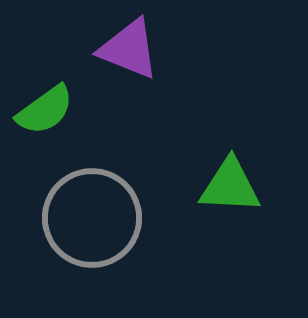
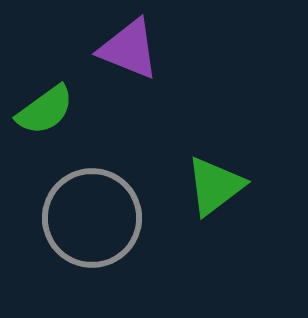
green triangle: moved 15 px left; rotated 40 degrees counterclockwise
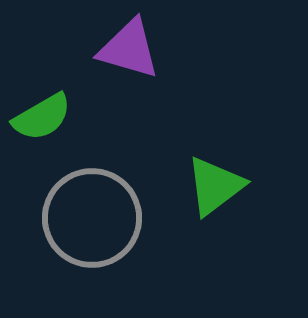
purple triangle: rotated 6 degrees counterclockwise
green semicircle: moved 3 px left, 7 px down; rotated 6 degrees clockwise
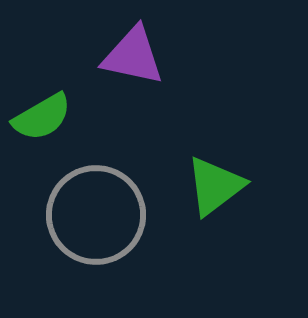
purple triangle: moved 4 px right, 7 px down; rotated 4 degrees counterclockwise
gray circle: moved 4 px right, 3 px up
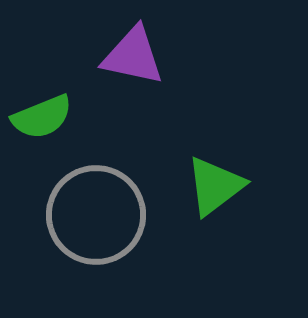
green semicircle: rotated 8 degrees clockwise
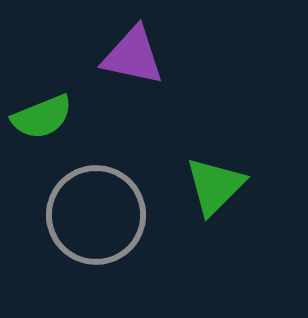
green triangle: rotated 8 degrees counterclockwise
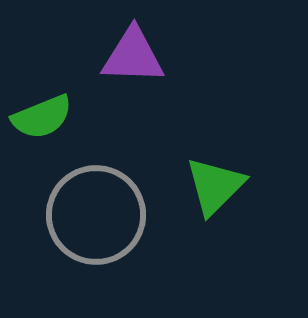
purple triangle: rotated 10 degrees counterclockwise
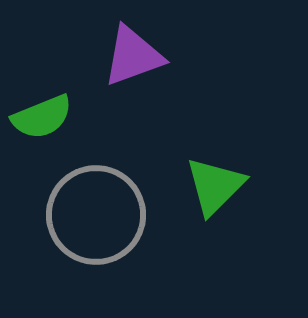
purple triangle: rotated 22 degrees counterclockwise
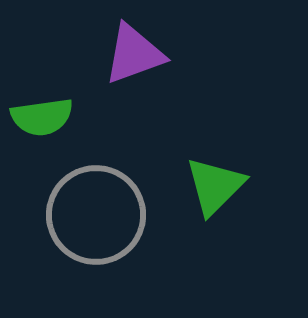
purple triangle: moved 1 px right, 2 px up
green semicircle: rotated 14 degrees clockwise
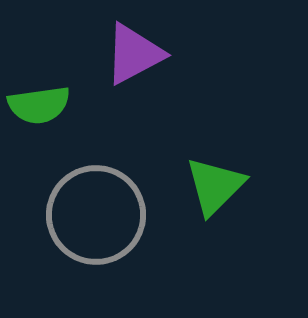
purple triangle: rotated 8 degrees counterclockwise
green semicircle: moved 3 px left, 12 px up
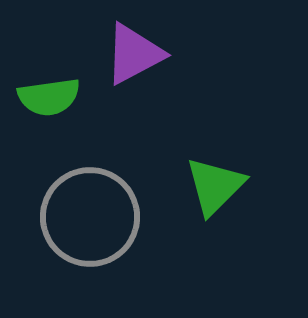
green semicircle: moved 10 px right, 8 px up
gray circle: moved 6 px left, 2 px down
